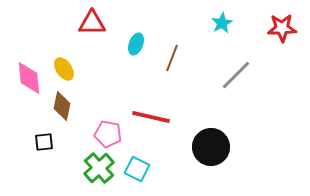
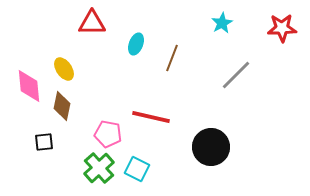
pink diamond: moved 8 px down
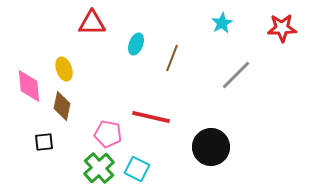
yellow ellipse: rotated 15 degrees clockwise
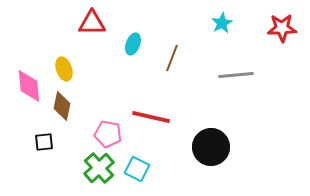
cyan ellipse: moved 3 px left
gray line: rotated 40 degrees clockwise
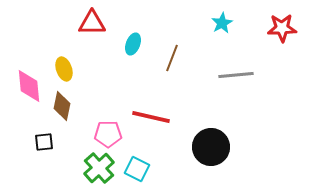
pink pentagon: rotated 12 degrees counterclockwise
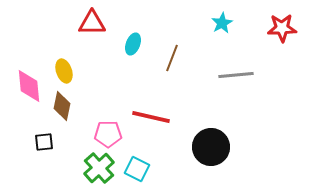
yellow ellipse: moved 2 px down
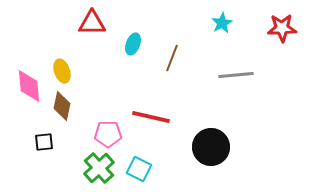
yellow ellipse: moved 2 px left
cyan square: moved 2 px right
